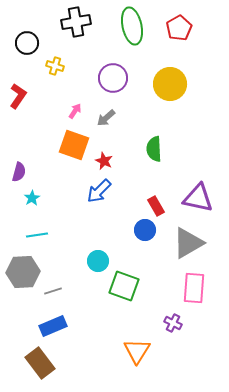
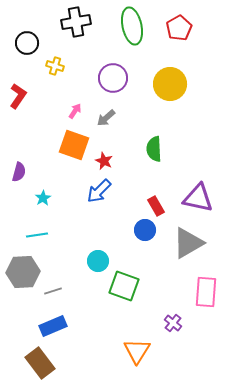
cyan star: moved 11 px right
pink rectangle: moved 12 px right, 4 px down
purple cross: rotated 12 degrees clockwise
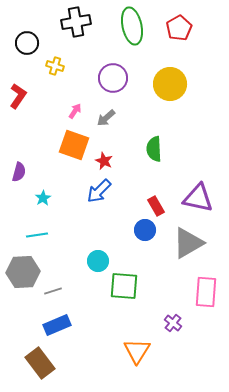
green square: rotated 16 degrees counterclockwise
blue rectangle: moved 4 px right, 1 px up
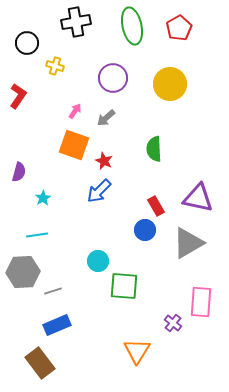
pink rectangle: moved 5 px left, 10 px down
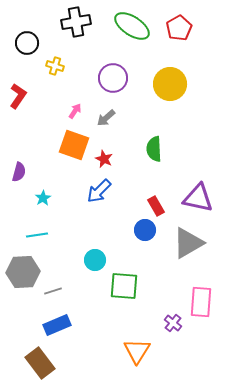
green ellipse: rotated 45 degrees counterclockwise
red star: moved 2 px up
cyan circle: moved 3 px left, 1 px up
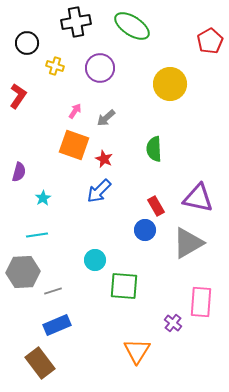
red pentagon: moved 31 px right, 13 px down
purple circle: moved 13 px left, 10 px up
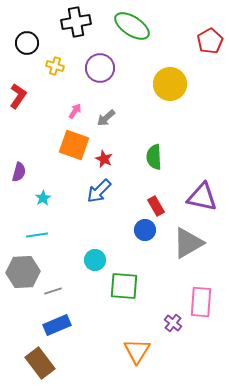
green semicircle: moved 8 px down
purple triangle: moved 4 px right, 1 px up
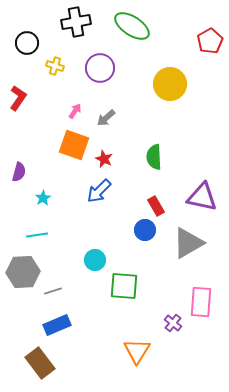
red L-shape: moved 2 px down
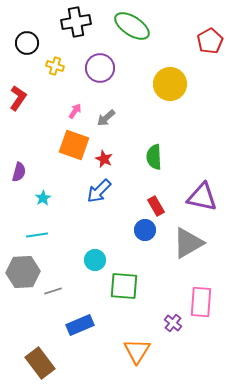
blue rectangle: moved 23 px right
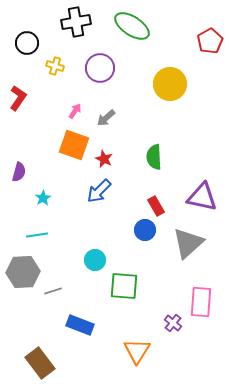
gray triangle: rotated 12 degrees counterclockwise
blue rectangle: rotated 44 degrees clockwise
